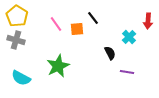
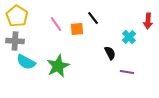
gray cross: moved 1 px left, 1 px down; rotated 12 degrees counterclockwise
cyan semicircle: moved 5 px right, 16 px up
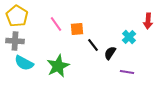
black line: moved 27 px down
black semicircle: rotated 120 degrees counterclockwise
cyan semicircle: moved 2 px left, 1 px down
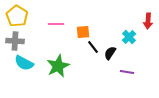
pink line: rotated 56 degrees counterclockwise
orange square: moved 6 px right, 3 px down
black line: moved 2 px down
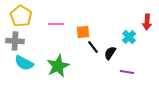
yellow pentagon: moved 4 px right
red arrow: moved 1 px left, 1 px down
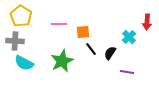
pink line: moved 3 px right
black line: moved 2 px left, 2 px down
green star: moved 4 px right, 5 px up
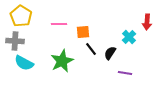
purple line: moved 2 px left, 1 px down
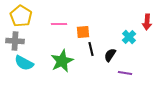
black line: rotated 24 degrees clockwise
black semicircle: moved 2 px down
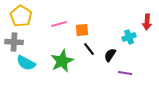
pink line: rotated 14 degrees counterclockwise
orange square: moved 1 px left, 2 px up
cyan cross: rotated 24 degrees clockwise
gray cross: moved 1 px left, 1 px down
black line: moved 2 px left; rotated 24 degrees counterclockwise
cyan semicircle: moved 2 px right
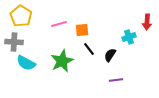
purple line: moved 9 px left, 7 px down; rotated 16 degrees counterclockwise
